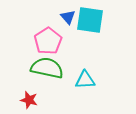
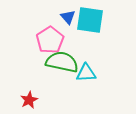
pink pentagon: moved 2 px right, 1 px up
green semicircle: moved 15 px right, 6 px up
cyan triangle: moved 1 px right, 7 px up
red star: rotated 30 degrees clockwise
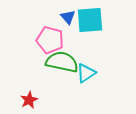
cyan square: rotated 12 degrees counterclockwise
pink pentagon: rotated 24 degrees counterclockwise
cyan triangle: rotated 30 degrees counterclockwise
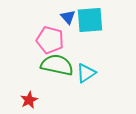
green semicircle: moved 5 px left, 3 px down
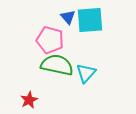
cyan triangle: rotated 15 degrees counterclockwise
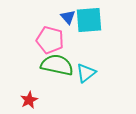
cyan square: moved 1 px left
cyan triangle: rotated 10 degrees clockwise
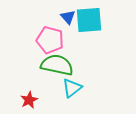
cyan triangle: moved 14 px left, 15 px down
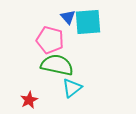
cyan square: moved 1 px left, 2 px down
